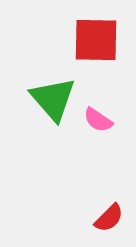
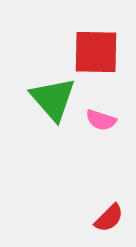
red square: moved 12 px down
pink semicircle: moved 3 px right; rotated 16 degrees counterclockwise
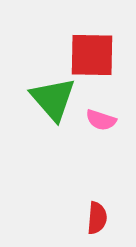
red square: moved 4 px left, 3 px down
red semicircle: moved 12 px left; rotated 40 degrees counterclockwise
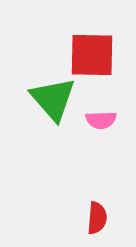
pink semicircle: rotated 20 degrees counterclockwise
